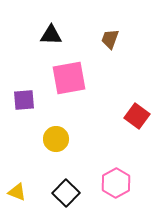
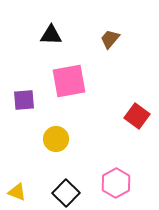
brown trapezoid: rotated 20 degrees clockwise
pink square: moved 3 px down
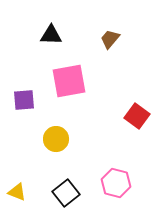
pink hexagon: rotated 16 degrees counterclockwise
black square: rotated 8 degrees clockwise
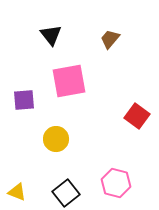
black triangle: rotated 50 degrees clockwise
